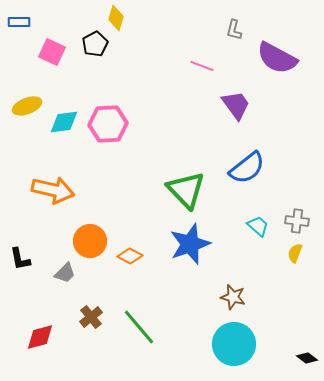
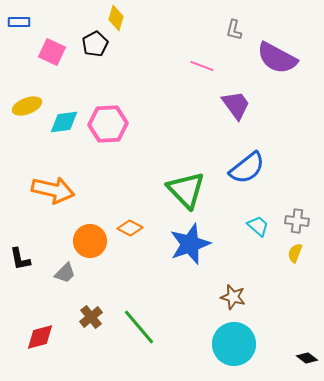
orange diamond: moved 28 px up
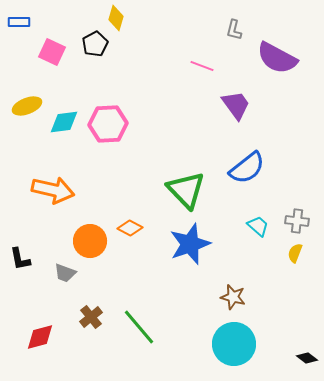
gray trapezoid: rotated 65 degrees clockwise
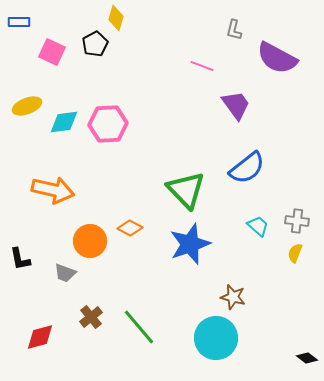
cyan circle: moved 18 px left, 6 px up
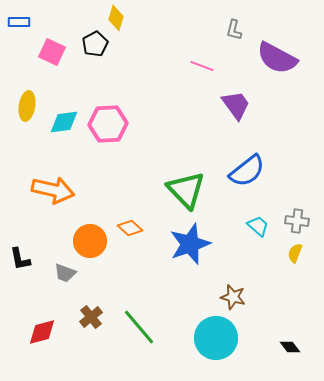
yellow ellipse: rotated 60 degrees counterclockwise
blue semicircle: moved 3 px down
orange diamond: rotated 15 degrees clockwise
red diamond: moved 2 px right, 5 px up
black diamond: moved 17 px left, 11 px up; rotated 15 degrees clockwise
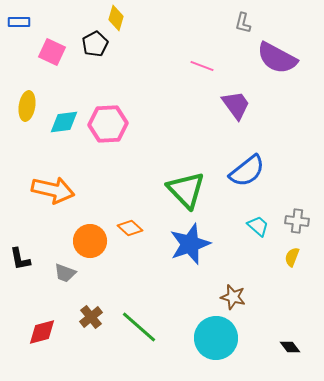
gray L-shape: moved 9 px right, 7 px up
yellow semicircle: moved 3 px left, 4 px down
green line: rotated 9 degrees counterclockwise
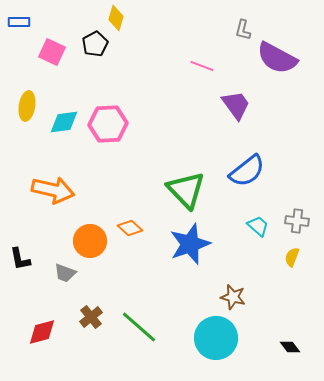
gray L-shape: moved 7 px down
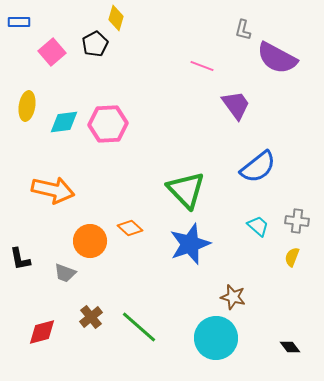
pink square: rotated 24 degrees clockwise
blue semicircle: moved 11 px right, 4 px up
